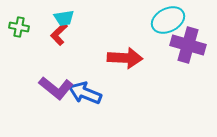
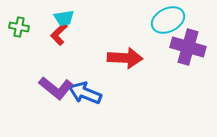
purple cross: moved 2 px down
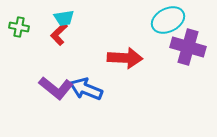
blue arrow: moved 1 px right, 4 px up
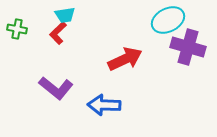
cyan trapezoid: moved 1 px right, 3 px up
green cross: moved 2 px left, 2 px down
red L-shape: moved 1 px left, 1 px up
red arrow: moved 1 px down; rotated 28 degrees counterclockwise
blue arrow: moved 18 px right, 16 px down; rotated 20 degrees counterclockwise
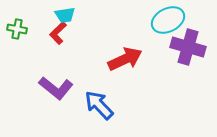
blue arrow: moved 5 px left; rotated 44 degrees clockwise
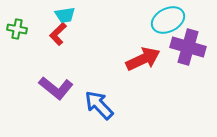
red L-shape: moved 1 px down
red arrow: moved 18 px right
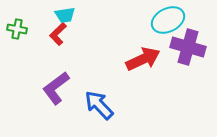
purple L-shape: rotated 104 degrees clockwise
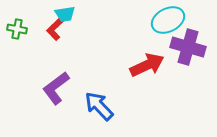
cyan trapezoid: moved 1 px up
red L-shape: moved 3 px left, 5 px up
red arrow: moved 4 px right, 6 px down
blue arrow: moved 1 px down
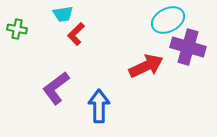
cyan trapezoid: moved 2 px left
red L-shape: moved 21 px right, 5 px down
red arrow: moved 1 px left, 1 px down
blue arrow: rotated 44 degrees clockwise
